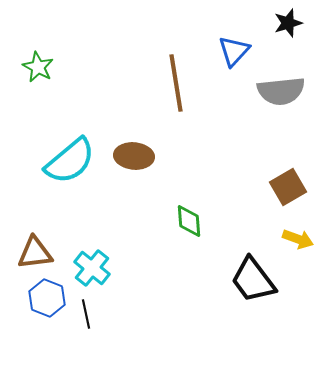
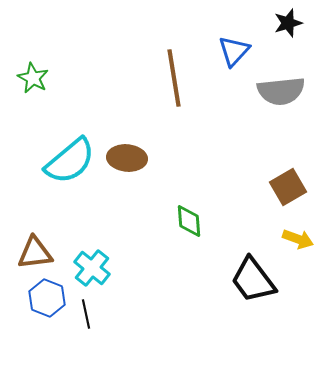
green star: moved 5 px left, 11 px down
brown line: moved 2 px left, 5 px up
brown ellipse: moved 7 px left, 2 px down
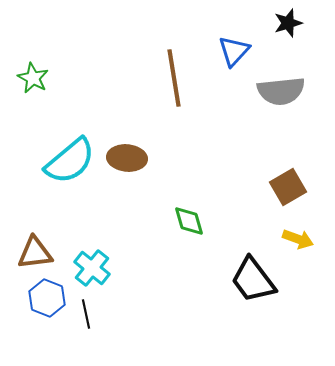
green diamond: rotated 12 degrees counterclockwise
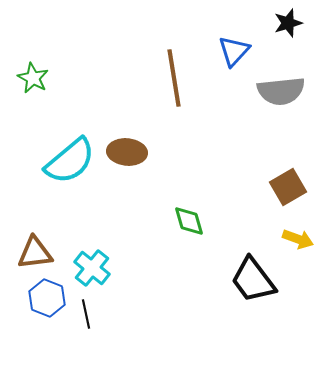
brown ellipse: moved 6 px up
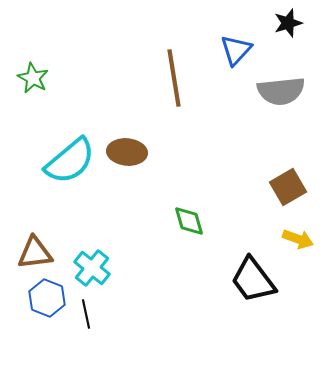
blue triangle: moved 2 px right, 1 px up
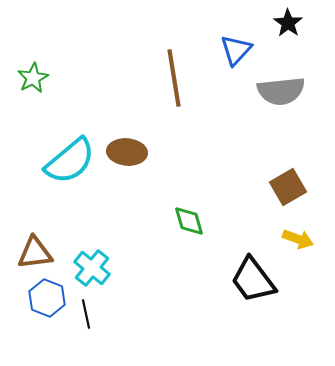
black star: rotated 20 degrees counterclockwise
green star: rotated 16 degrees clockwise
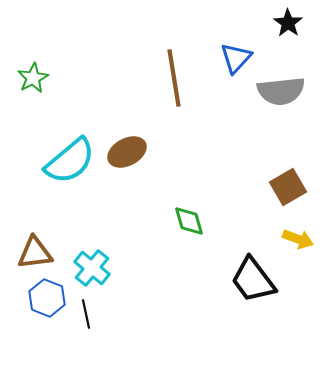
blue triangle: moved 8 px down
brown ellipse: rotated 33 degrees counterclockwise
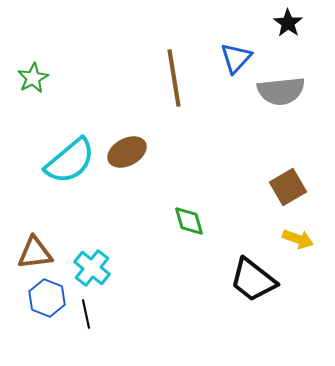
black trapezoid: rotated 15 degrees counterclockwise
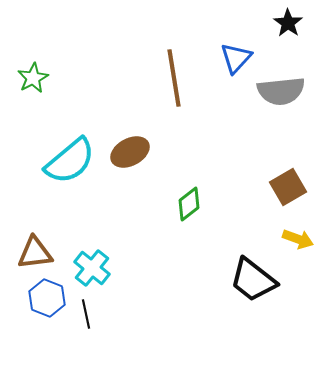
brown ellipse: moved 3 px right
green diamond: moved 17 px up; rotated 68 degrees clockwise
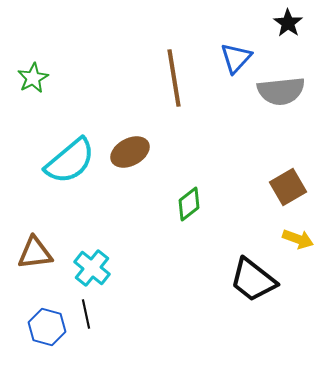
blue hexagon: moved 29 px down; rotated 6 degrees counterclockwise
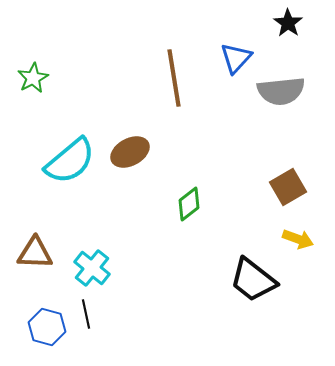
brown triangle: rotated 9 degrees clockwise
